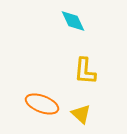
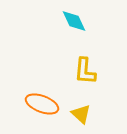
cyan diamond: moved 1 px right
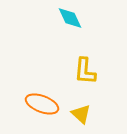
cyan diamond: moved 4 px left, 3 px up
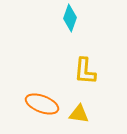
cyan diamond: rotated 44 degrees clockwise
yellow triangle: moved 2 px left; rotated 35 degrees counterclockwise
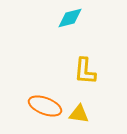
cyan diamond: rotated 56 degrees clockwise
orange ellipse: moved 3 px right, 2 px down
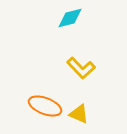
yellow L-shape: moved 4 px left, 3 px up; rotated 48 degrees counterclockwise
yellow triangle: rotated 15 degrees clockwise
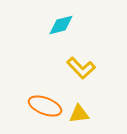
cyan diamond: moved 9 px left, 7 px down
yellow triangle: rotated 30 degrees counterclockwise
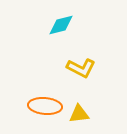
yellow L-shape: rotated 20 degrees counterclockwise
orange ellipse: rotated 16 degrees counterclockwise
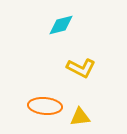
yellow triangle: moved 1 px right, 3 px down
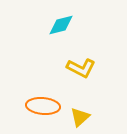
orange ellipse: moved 2 px left
yellow triangle: rotated 35 degrees counterclockwise
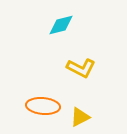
yellow triangle: rotated 15 degrees clockwise
